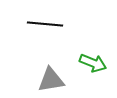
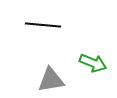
black line: moved 2 px left, 1 px down
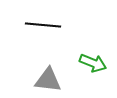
gray triangle: moved 3 px left; rotated 16 degrees clockwise
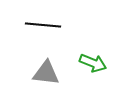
gray triangle: moved 2 px left, 7 px up
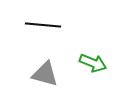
gray triangle: moved 1 px left, 1 px down; rotated 8 degrees clockwise
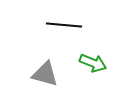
black line: moved 21 px right
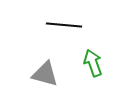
green arrow: rotated 132 degrees counterclockwise
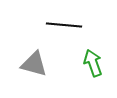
gray triangle: moved 11 px left, 10 px up
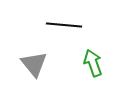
gray triangle: rotated 36 degrees clockwise
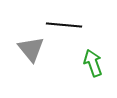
gray triangle: moved 3 px left, 15 px up
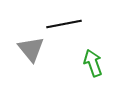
black line: moved 1 px up; rotated 16 degrees counterclockwise
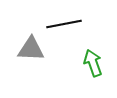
gray triangle: rotated 48 degrees counterclockwise
